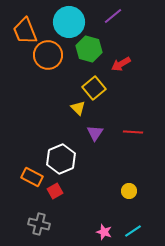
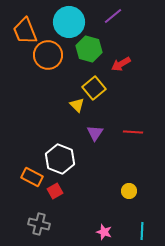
yellow triangle: moved 1 px left, 3 px up
white hexagon: moved 1 px left; rotated 16 degrees counterclockwise
cyan line: moved 9 px right; rotated 54 degrees counterclockwise
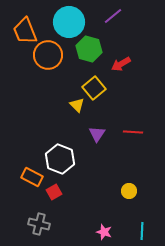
purple triangle: moved 2 px right, 1 px down
red square: moved 1 px left, 1 px down
